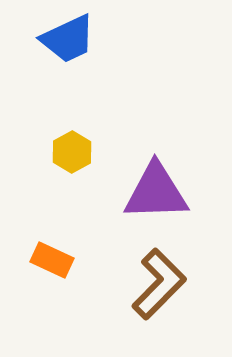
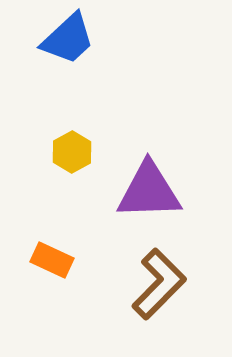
blue trapezoid: rotated 18 degrees counterclockwise
purple triangle: moved 7 px left, 1 px up
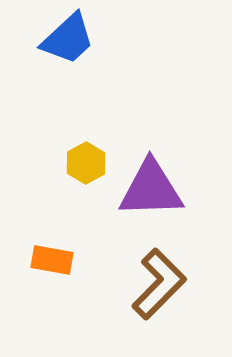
yellow hexagon: moved 14 px right, 11 px down
purple triangle: moved 2 px right, 2 px up
orange rectangle: rotated 15 degrees counterclockwise
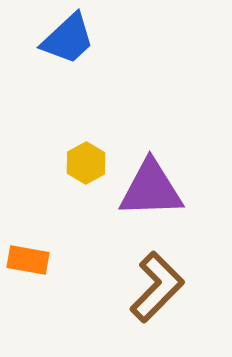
orange rectangle: moved 24 px left
brown L-shape: moved 2 px left, 3 px down
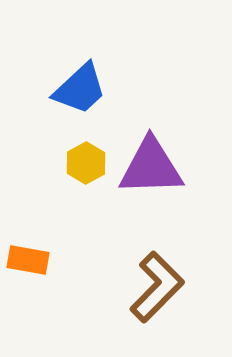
blue trapezoid: moved 12 px right, 50 px down
purple triangle: moved 22 px up
